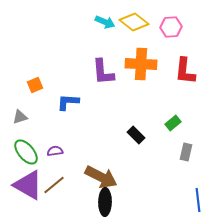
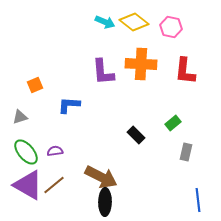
pink hexagon: rotated 15 degrees clockwise
blue L-shape: moved 1 px right, 3 px down
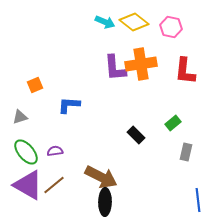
orange cross: rotated 12 degrees counterclockwise
purple L-shape: moved 12 px right, 4 px up
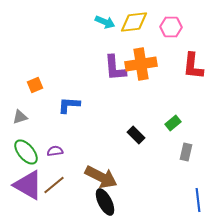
yellow diamond: rotated 44 degrees counterclockwise
pink hexagon: rotated 10 degrees counterclockwise
red L-shape: moved 8 px right, 5 px up
black ellipse: rotated 28 degrees counterclockwise
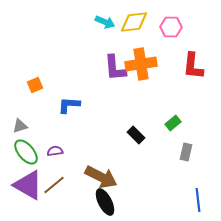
gray triangle: moved 9 px down
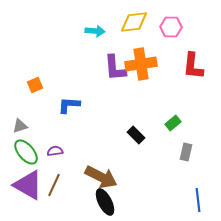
cyan arrow: moved 10 px left, 9 px down; rotated 18 degrees counterclockwise
brown line: rotated 25 degrees counterclockwise
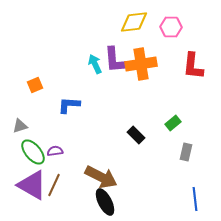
cyan arrow: moved 33 px down; rotated 120 degrees counterclockwise
purple L-shape: moved 8 px up
green ellipse: moved 7 px right
purple triangle: moved 4 px right
blue line: moved 3 px left, 1 px up
